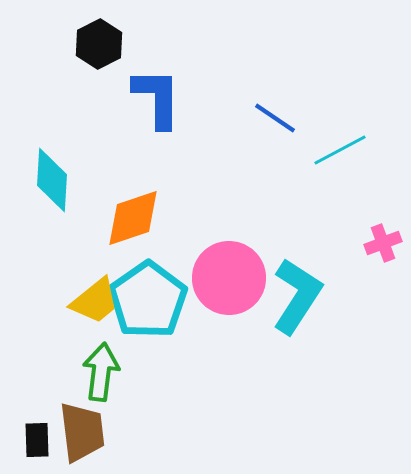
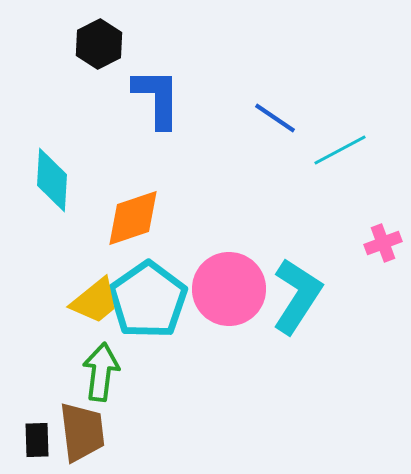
pink circle: moved 11 px down
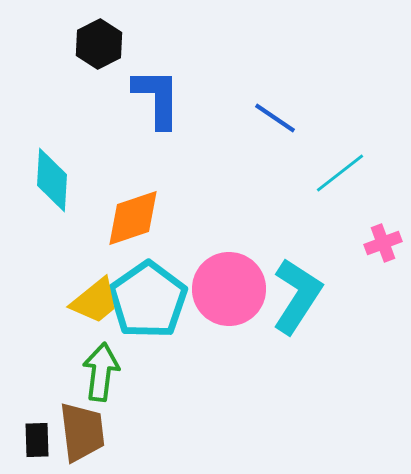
cyan line: moved 23 px down; rotated 10 degrees counterclockwise
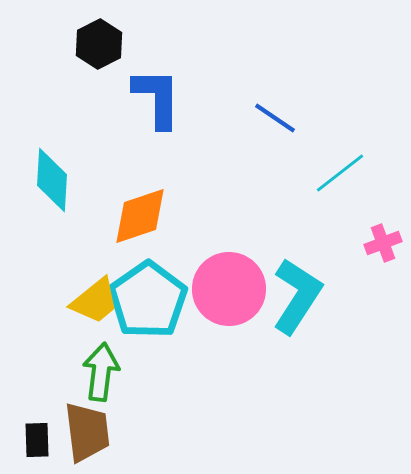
orange diamond: moved 7 px right, 2 px up
brown trapezoid: moved 5 px right
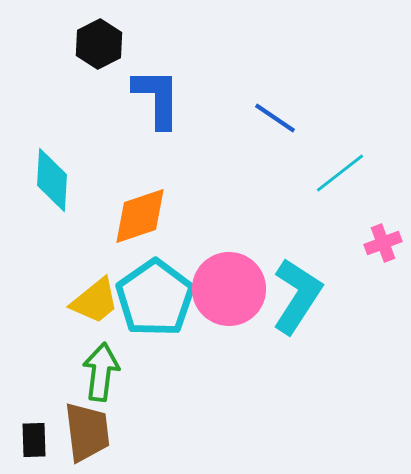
cyan pentagon: moved 7 px right, 2 px up
black rectangle: moved 3 px left
